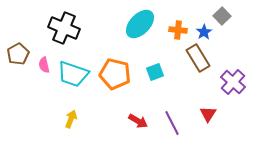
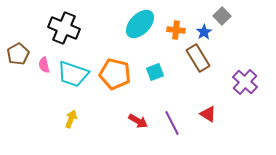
orange cross: moved 2 px left
purple cross: moved 12 px right
red triangle: rotated 30 degrees counterclockwise
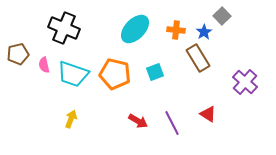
cyan ellipse: moved 5 px left, 5 px down
brown pentagon: rotated 15 degrees clockwise
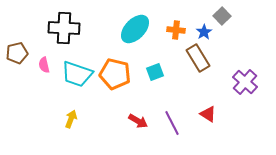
black cross: rotated 20 degrees counterclockwise
brown pentagon: moved 1 px left, 1 px up
cyan trapezoid: moved 4 px right
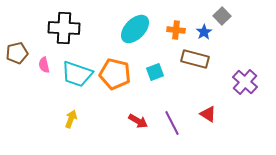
brown rectangle: moved 3 px left, 1 px down; rotated 44 degrees counterclockwise
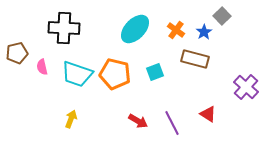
orange cross: rotated 30 degrees clockwise
pink semicircle: moved 2 px left, 2 px down
purple cross: moved 1 px right, 5 px down
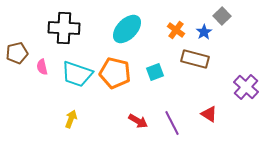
cyan ellipse: moved 8 px left
orange pentagon: moved 1 px up
red triangle: moved 1 px right
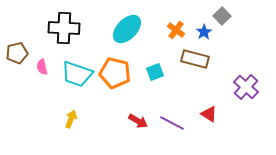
purple line: rotated 35 degrees counterclockwise
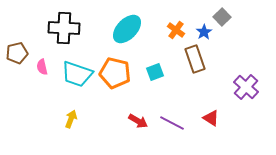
gray square: moved 1 px down
brown rectangle: rotated 56 degrees clockwise
red triangle: moved 2 px right, 4 px down
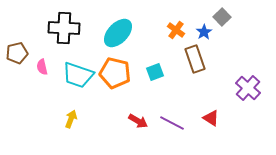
cyan ellipse: moved 9 px left, 4 px down
cyan trapezoid: moved 1 px right, 1 px down
purple cross: moved 2 px right, 1 px down
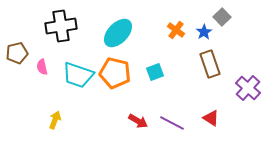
black cross: moved 3 px left, 2 px up; rotated 12 degrees counterclockwise
brown rectangle: moved 15 px right, 5 px down
yellow arrow: moved 16 px left, 1 px down
